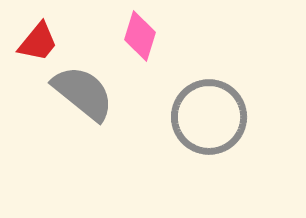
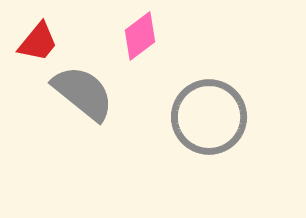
pink diamond: rotated 36 degrees clockwise
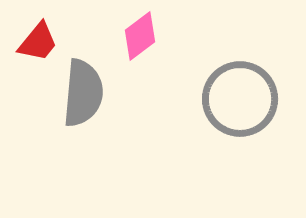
gray semicircle: rotated 56 degrees clockwise
gray circle: moved 31 px right, 18 px up
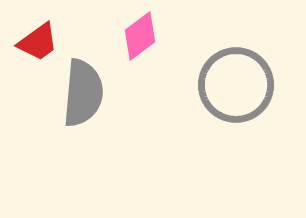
red trapezoid: rotated 15 degrees clockwise
gray circle: moved 4 px left, 14 px up
